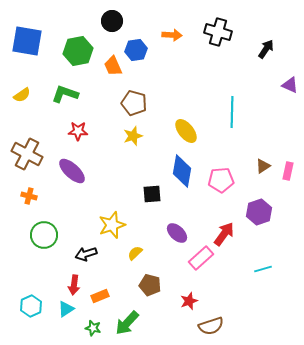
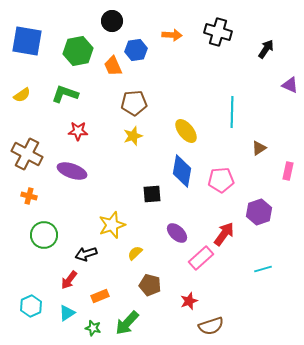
brown pentagon at (134, 103): rotated 20 degrees counterclockwise
brown triangle at (263, 166): moved 4 px left, 18 px up
purple ellipse at (72, 171): rotated 24 degrees counterclockwise
red arrow at (74, 285): moved 5 px left, 5 px up; rotated 30 degrees clockwise
cyan triangle at (66, 309): moved 1 px right, 4 px down
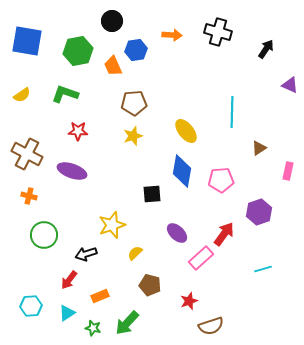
cyan hexagon at (31, 306): rotated 20 degrees clockwise
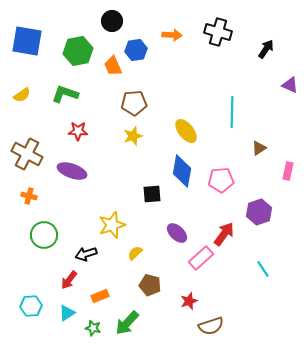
cyan line at (263, 269): rotated 72 degrees clockwise
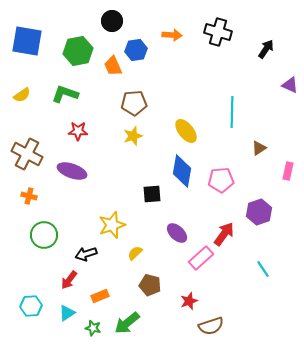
green arrow at (127, 323): rotated 8 degrees clockwise
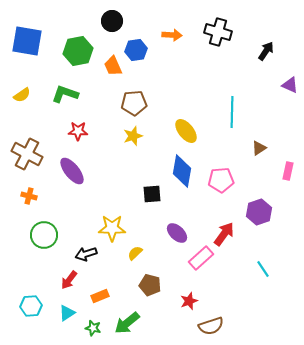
black arrow at (266, 49): moved 2 px down
purple ellipse at (72, 171): rotated 32 degrees clockwise
yellow star at (112, 225): moved 3 px down; rotated 20 degrees clockwise
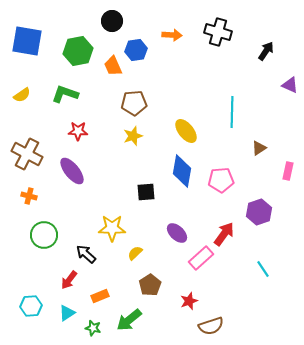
black square at (152, 194): moved 6 px left, 2 px up
black arrow at (86, 254): rotated 60 degrees clockwise
brown pentagon at (150, 285): rotated 25 degrees clockwise
green arrow at (127, 323): moved 2 px right, 3 px up
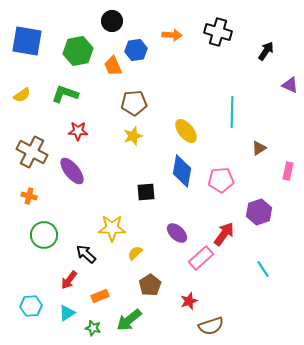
brown cross at (27, 154): moved 5 px right, 2 px up
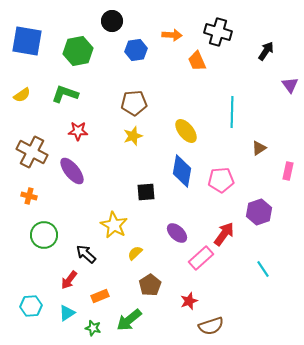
orange trapezoid at (113, 66): moved 84 px right, 5 px up
purple triangle at (290, 85): rotated 30 degrees clockwise
yellow star at (112, 228): moved 2 px right, 3 px up; rotated 28 degrees clockwise
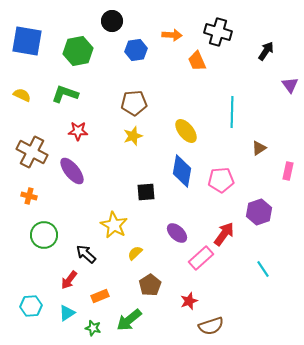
yellow semicircle at (22, 95): rotated 120 degrees counterclockwise
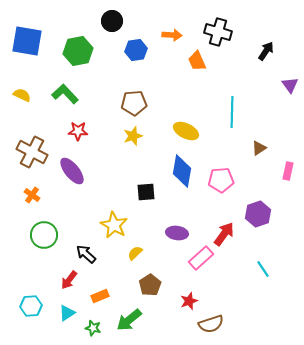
green L-shape at (65, 94): rotated 28 degrees clockwise
yellow ellipse at (186, 131): rotated 25 degrees counterclockwise
orange cross at (29, 196): moved 3 px right, 1 px up; rotated 21 degrees clockwise
purple hexagon at (259, 212): moved 1 px left, 2 px down
purple ellipse at (177, 233): rotated 35 degrees counterclockwise
brown semicircle at (211, 326): moved 2 px up
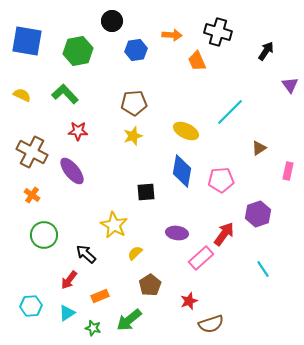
cyan line at (232, 112): moved 2 px left; rotated 44 degrees clockwise
